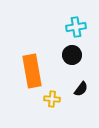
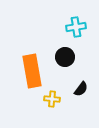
black circle: moved 7 px left, 2 px down
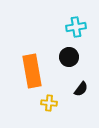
black circle: moved 4 px right
yellow cross: moved 3 px left, 4 px down
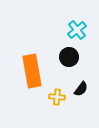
cyan cross: moved 1 px right, 3 px down; rotated 30 degrees counterclockwise
yellow cross: moved 8 px right, 6 px up
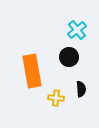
black semicircle: rotated 42 degrees counterclockwise
yellow cross: moved 1 px left, 1 px down
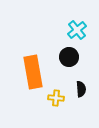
orange rectangle: moved 1 px right, 1 px down
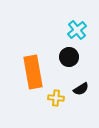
black semicircle: rotated 63 degrees clockwise
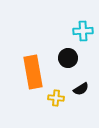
cyan cross: moved 6 px right, 1 px down; rotated 36 degrees clockwise
black circle: moved 1 px left, 1 px down
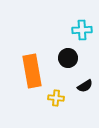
cyan cross: moved 1 px left, 1 px up
orange rectangle: moved 1 px left, 1 px up
black semicircle: moved 4 px right, 3 px up
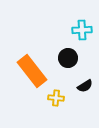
orange rectangle: rotated 28 degrees counterclockwise
